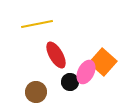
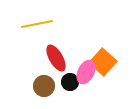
red ellipse: moved 3 px down
brown circle: moved 8 px right, 6 px up
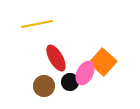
pink ellipse: moved 1 px left, 1 px down
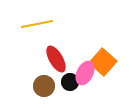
red ellipse: moved 1 px down
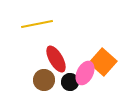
brown circle: moved 6 px up
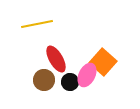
pink ellipse: moved 2 px right, 2 px down
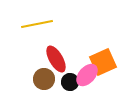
orange square: rotated 24 degrees clockwise
pink ellipse: rotated 15 degrees clockwise
brown circle: moved 1 px up
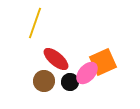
yellow line: moved 2 px left, 1 px up; rotated 60 degrees counterclockwise
red ellipse: rotated 20 degrees counterclockwise
pink ellipse: moved 2 px up
brown circle: moved 2 px down
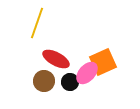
yellow line: moved 2 px right
red ellipse: rotated 12 degrees counterclockwise
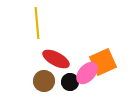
yellow line: rotated 24 degrees counterclockwise
